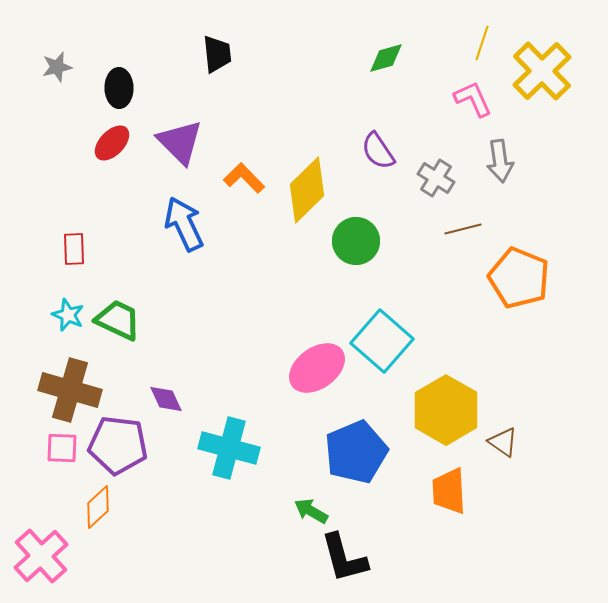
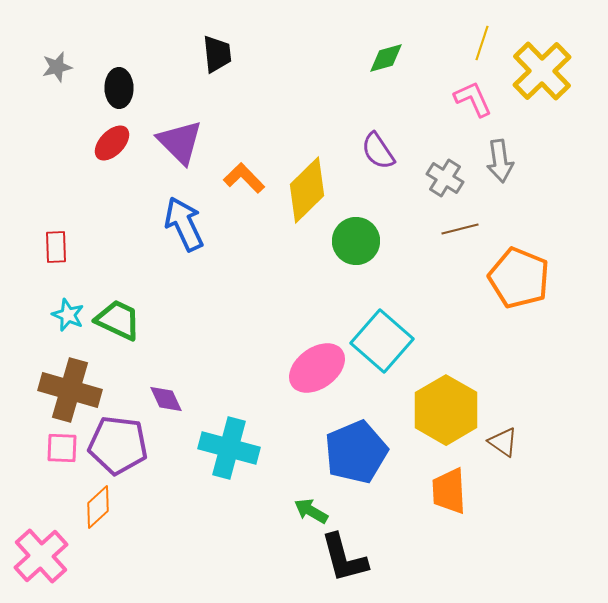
gray cross: moved 9 px right
brown line: moved 3 px left
red rectangle: moved 18 px left, 2 px up
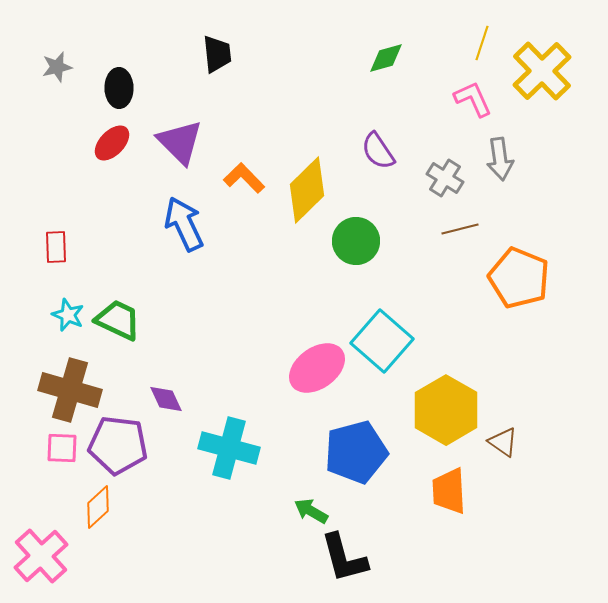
gray arrow: moved 2 px up
blue pentagon: rotated 8 degrees clockwise
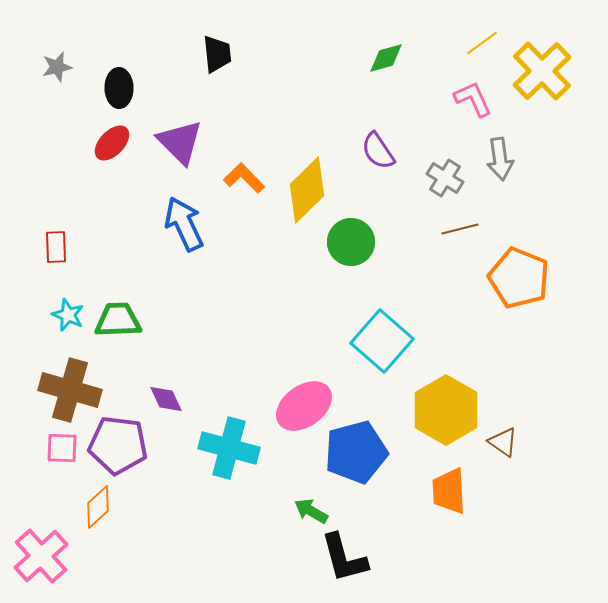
yellow line: rotated 36 degrees clockwise
green circle: moved 5 px left, 1 px down
green trapezoid: rotated 27 degrees counterclockwise
pink ellipse: moved 13 px left, 38 px down
